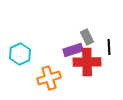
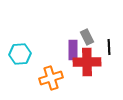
purple rectangle: rotated 72 degrees counterclockwise
cyan hexagon: rotated 20 degrees clockwise
orange cross: moved 2 px right
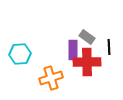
gray rectangle: rotated 28 degrees counterclockwise
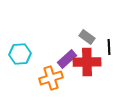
purple rectangle: moved 6 px left, 9 px down; rotated 48 degrees clockwise
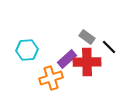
black line: rotated 42 degrees counterclockwise
cyan hexagon: moved 7 px right, 4 px up
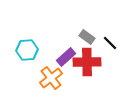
black line: moved 1 px right, 4 px up
purple rectangle: moved 1 px left, 2 px up
orange cross: rotated 20 degrees counterclockwise
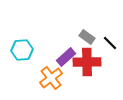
cyan hexagon: moved 5 px left
